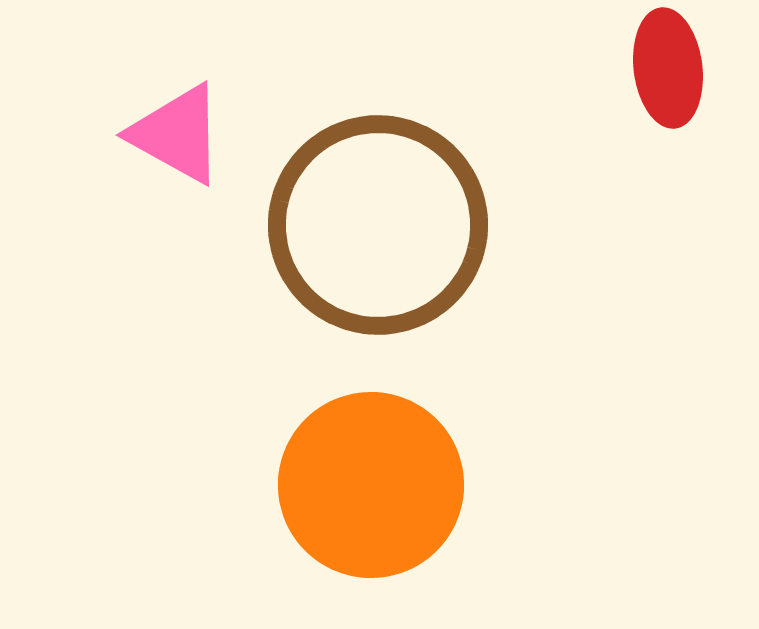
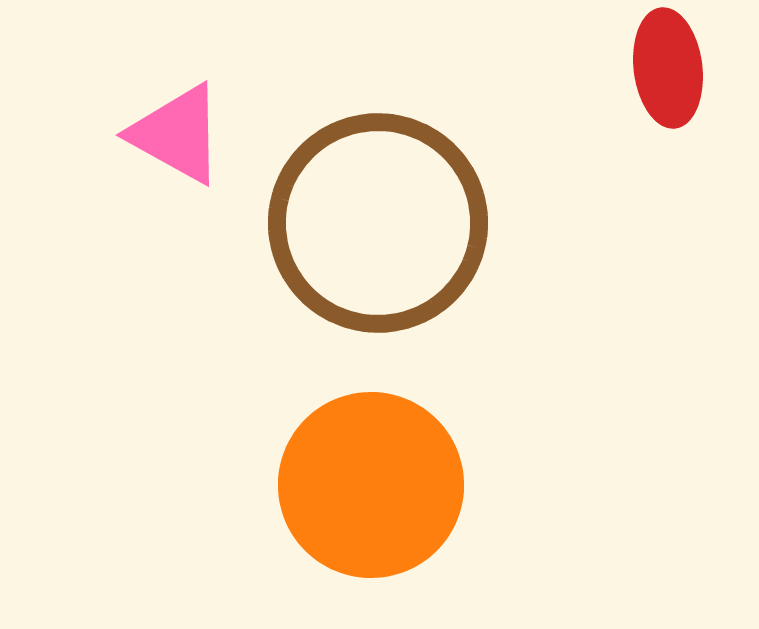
brown circle: moved 2 px up
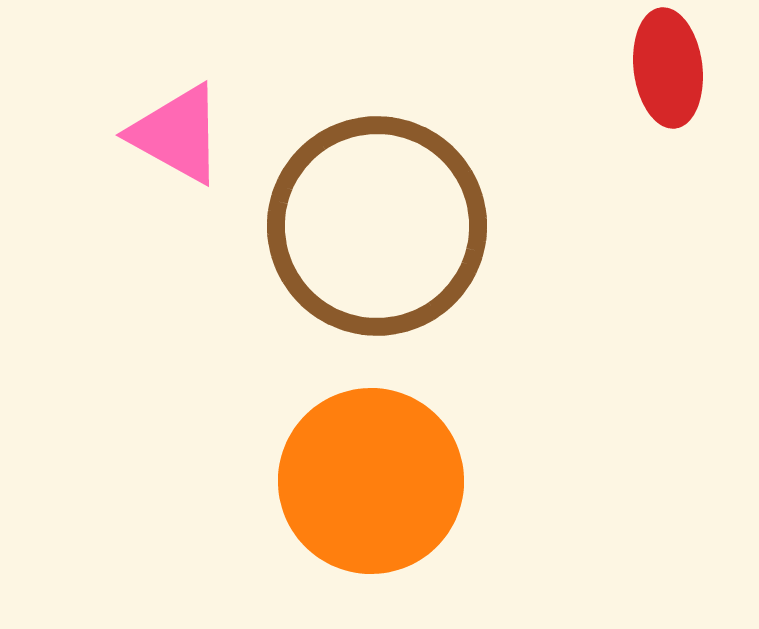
brown circle: moved 1 px left, 3 px down
orange circle: moved 4 px up
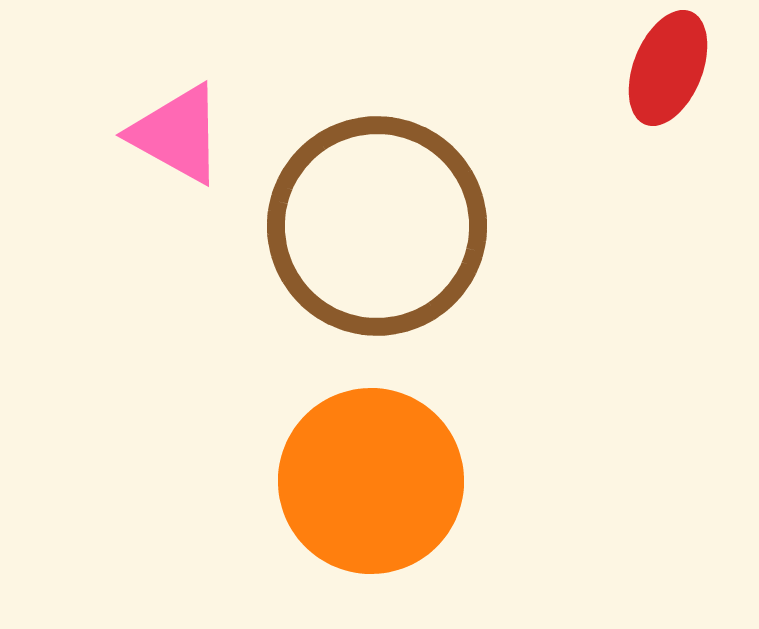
red ellipse: rotated 29 degrees clockwise
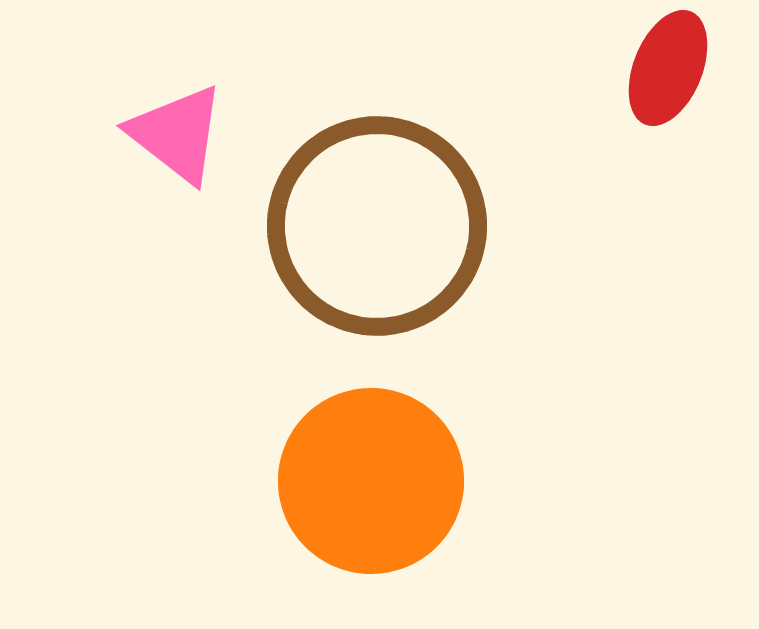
pink triangle: rotated 9 degrees clockwise
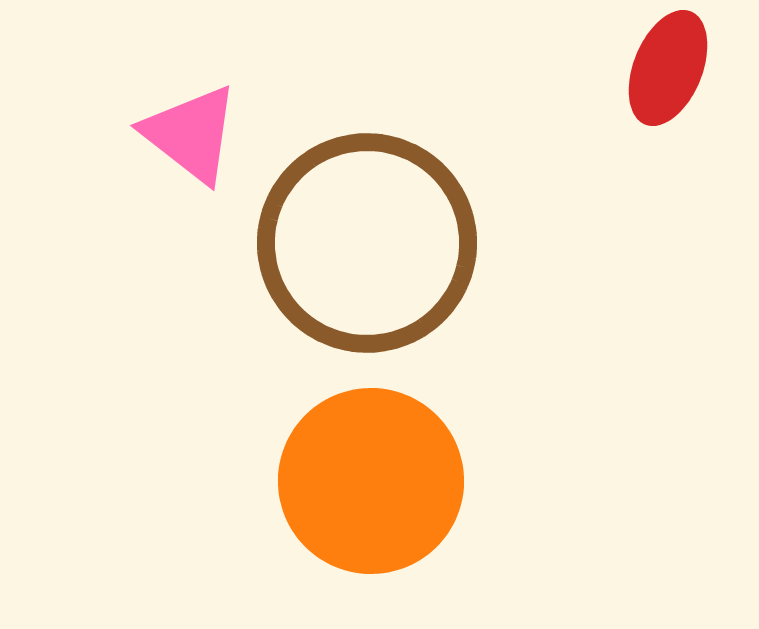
pink triangle: moved 14 px right
brown circle: moved 10 px left, 17 px down
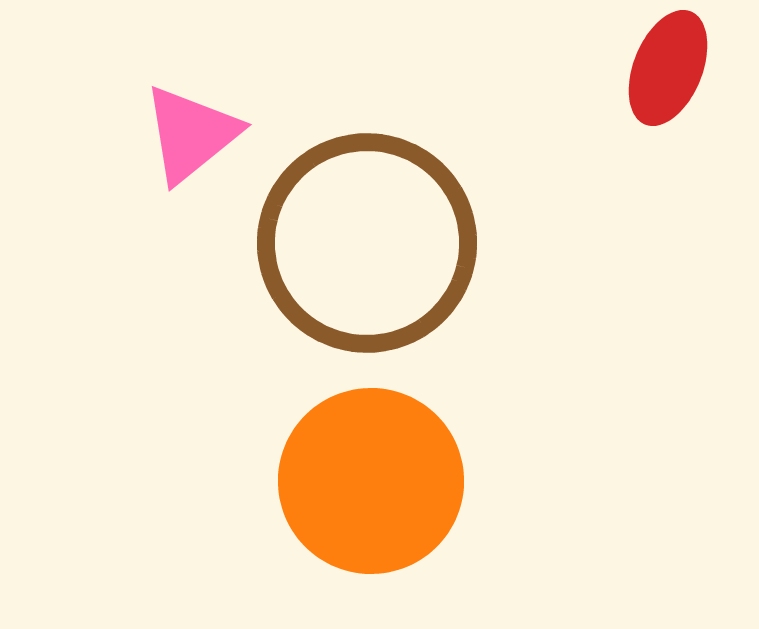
pink triangle: rotated 43 degrees clockwise
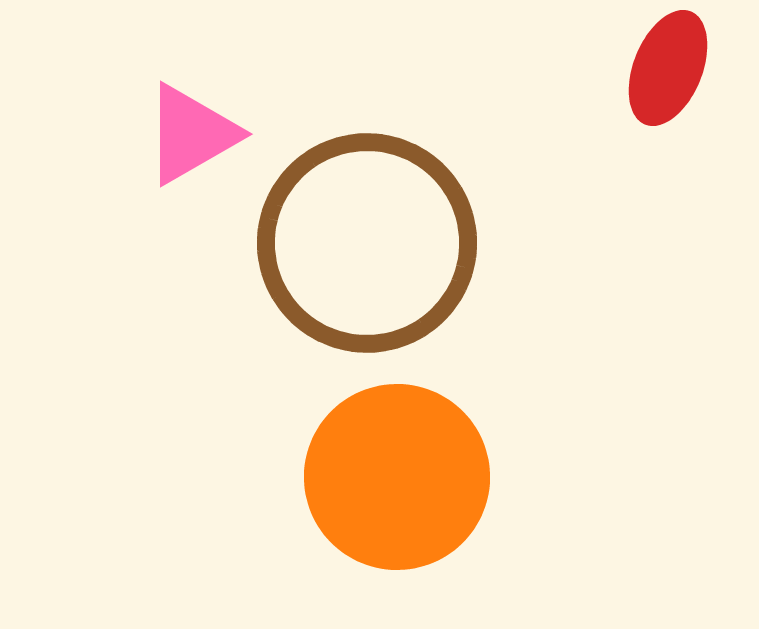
pink triangle: rotated 9 degrees clockwise
orange circle: moved 26 px right, 4 px up
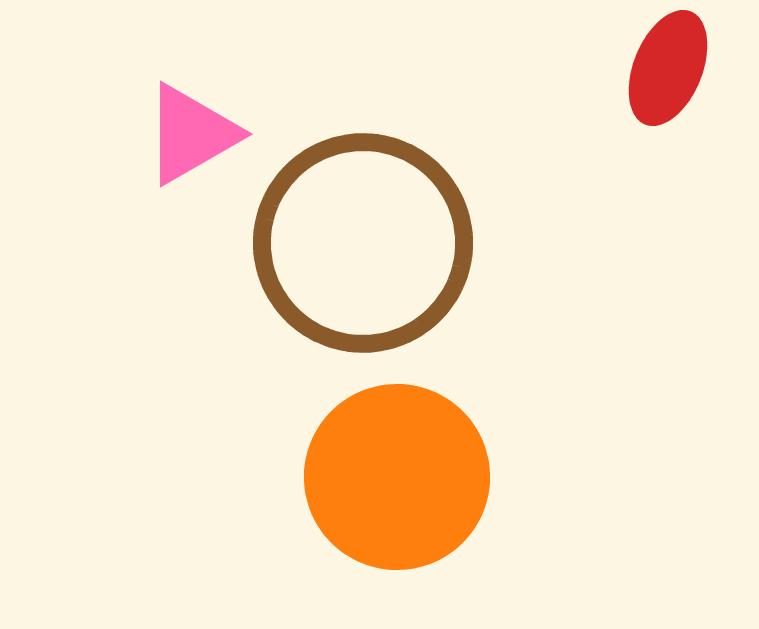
brown circle: moved 4 px left
